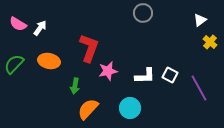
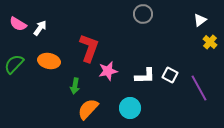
gray circle: moved 1 px down
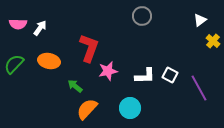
gray circle: moved 1 px left, 2 px down
pink semicircle: rotated 30 degrees counterclockwise
yellow cross: moved 3 px right, 1 px up
green arrow: rotated 119 degrees clockwise
orange semicircle: moved 1 px left
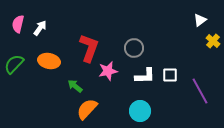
gray circle: moved 8 px left, 32 px down
pink semicircle: rotated 102 degrees clockwise
white square: rotated 28 degrees counterclockwise
purple line: moved 1 px right, 3 px down
cyan circle: moved 10 px right, 3 px down
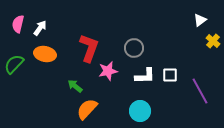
orange ellipse: moved 4 px left, 7 px up
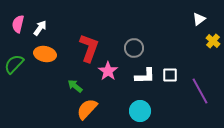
white triangle: moved 1 px left, 1 px up
pink star: rotated 24 degrees counterclockwise
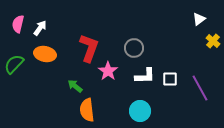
white square: moved 4 px down
purple line: moved 3 px up
orange semicircle: moved 1 px down; rotated 50 degrees counterclockwise
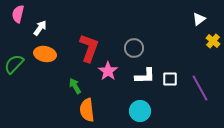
pink semicircle: moved 10 px up
green arrow: rotated 21 degrees clockwise
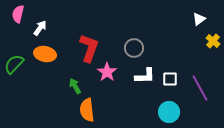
pink star: moved 1 px left, 1 px down
cyan circle: moved 29 px right, 1 px down
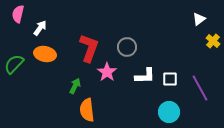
gray circle: moved 7 px left, 1 px up
green arrow: rotated 56 degrees clockwise
